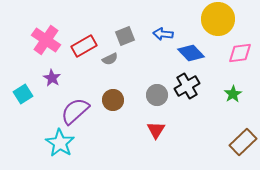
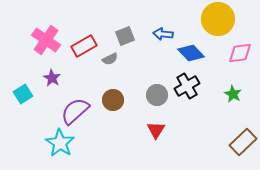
green star: rotated 12 degrees counterclockwise
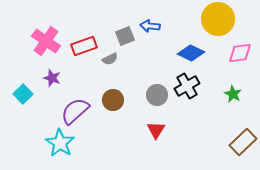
blue arrow: moved 13 px left, 8 px up
pink cross: moved 1 px down
red rectangle: rotated 10 degrees clockwise
blue diamond: rotated 20 degrees counterclockwise
purple star: rotated 12 degrees counterclockwise
cyan square: rotated 12 degrees counterclockwise
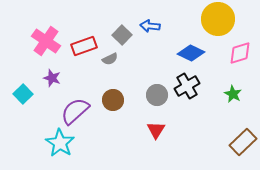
gray square: moved 3 px left, 1 px up; rotated 24 degrees counterclockwise
pink diamond: rotated 10 degrees counterclockwise
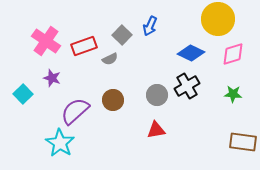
blue arrow: rotated 72 degrees counterclockwise
pink diamond: moved 7 px left, 1 px down
green star: rotated 24 degrees counterclockwise
red triangle: rotated 48 degrees clockwise
brown rectangle: rotated 52 degrees clockwise
